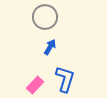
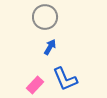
blue L-shape: rotated 140 degrees clockwise
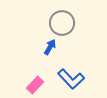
gray circle: moved 17 px right, 6 px down
blue L-shape: moved 6 px right; rotated 20 degrees counterclockwise
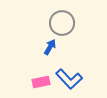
blue L-shape: moved 2 px left
pink rectangle: moved 6 px right, 3 px up; rotated 36 degrees clockwise
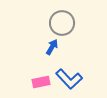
blue arrow: moved 2 px right
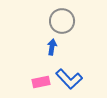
gray circle: moved 2 px up
blue arrow: rotated 21 degrees counterclockwise
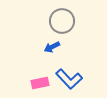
blue arrow: rotated 126 degrees counterclockwise
pink rectangle: moved 1 px left, 1 px down
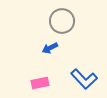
blue arrow: moved 2 px left, 1 px down
blue L-shape: moved 15 px right
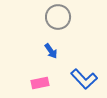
gray circle: moved 4 px left, 4 px up
blue arrow: moved 1 px right, 3 px down; rotated 98 degrees counterclockwise
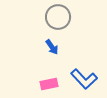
blue arrow: moved 1 px right, 4 px up
pink rectangle: moved 9 px right, 1 px down
